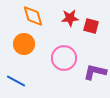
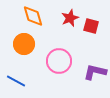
red star: rotated 18 degrees counterclockwise
pink circle: moved 5 px left, 3 px down
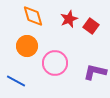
red star: moved 1 px left, 1 px down
red square: rotated 21 degrees clockwise
orange circle: moved 3 px right, 2 px down
pink circle: moved 4 px left, 2 px down
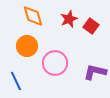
blue line: rotated 36 degrees clockwise
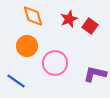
red square: moved 1 px left
purple L-shape: moved 2 px down
blue line: rotated 30 degrees counterclockwise
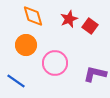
orange circle: moved 1 px left, 1 px up
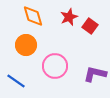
red star: moved 2 px up
pink circle: moved 3 px down
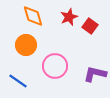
blue line: moved 2 px right
